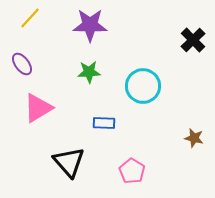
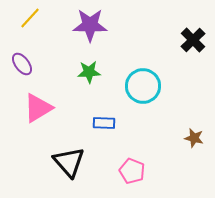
pink pentagon: rotated 10 degrees counterclockwise
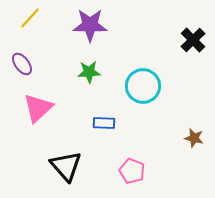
pink triangle: rotated 12 degrees counterclockwise
black triangle: moved 3 px left, 4 px down
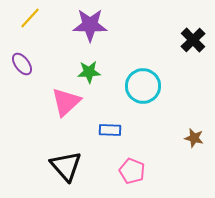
pink triangle: moved 28 px right, 6 px up
blue rectangle: moved 6 px right, 7 px down
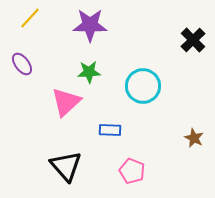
brown star: rotated 12 degrees clockwise
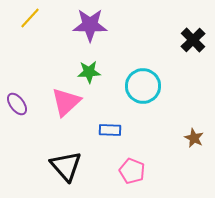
purple ellipse: moved 5 px left, 40 px down
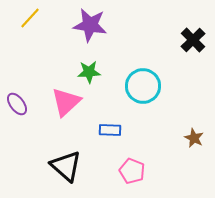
purple star: rotated 8 degrees clockwise
black triangle: rotated 8 degrees counterclockwise
